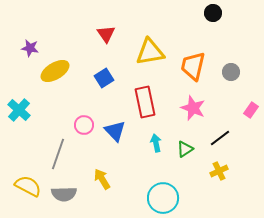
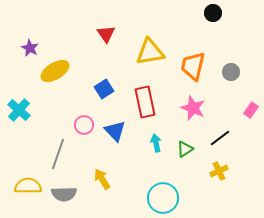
purple star: rotated 18 degrees clockwise
blue square: moved 11 px down
yellow semicircle: rotated 28 degrees counterclockwise
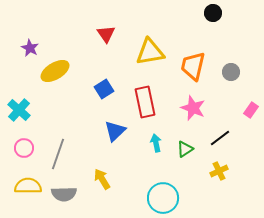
pink circle: moved 60 px left, 23 px down
blue triangle: rotated 30 degrees clockwise
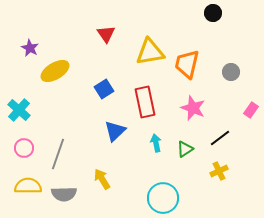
orange trapezoid: moved 6 px left, 2 px up
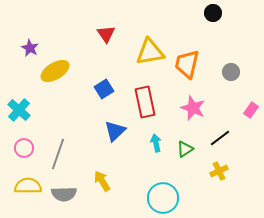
yellow arrow: moved 2 px down
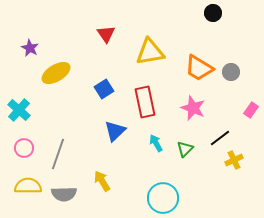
orange trapezoid: moved 12 px right, 4 px down; rotated 72 degrees counterclockwise
yellow ellipse: moved 1 px right, 2 px down
cyan arrow: rotated 18 degrees counterclockwise
green triangle: rotated 12 degrees counterclockwise
yellow cross: moved 15 px right, 11 px up
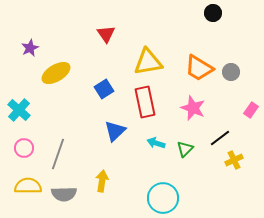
purple star: rotated 18 degrees clockwise
yellow triangle: moved 2 px left, 10 px down
cyan arrow: rotated 42 degrees counterclockwise
yellow arrow: rotated 40 degrees clockwise
